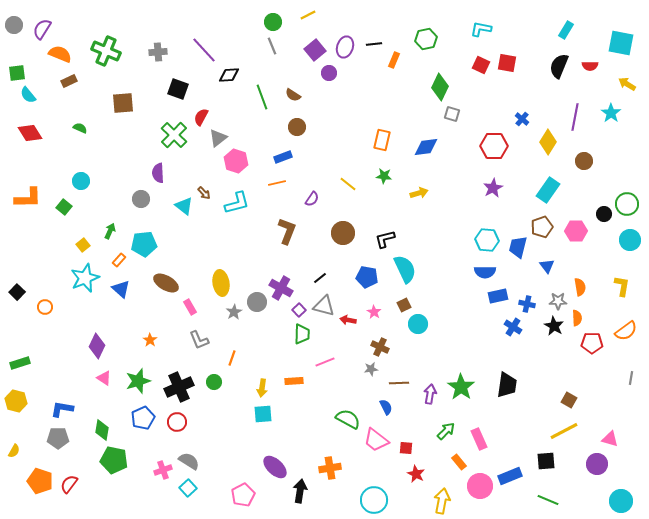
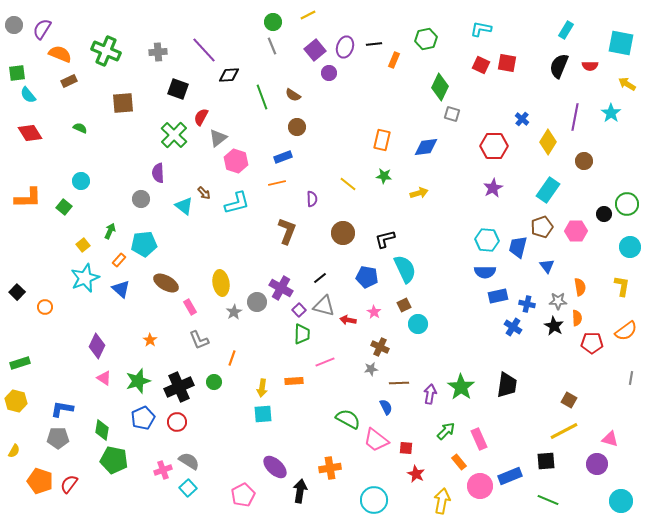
purple semicircle at (312, 199): rotated 35 degrees counterclockwise
cyan circle at (630, 240): moved 7 px down
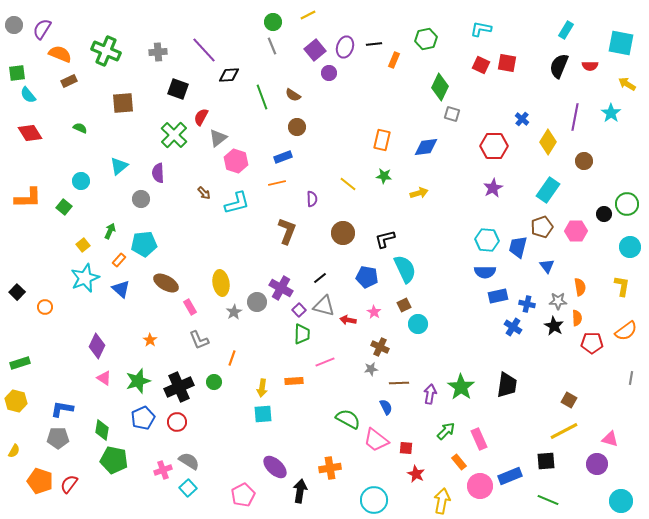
cyan triangle at (184, 206): moved 65 px left, 40 px up; rotated 42 degrees clockwise
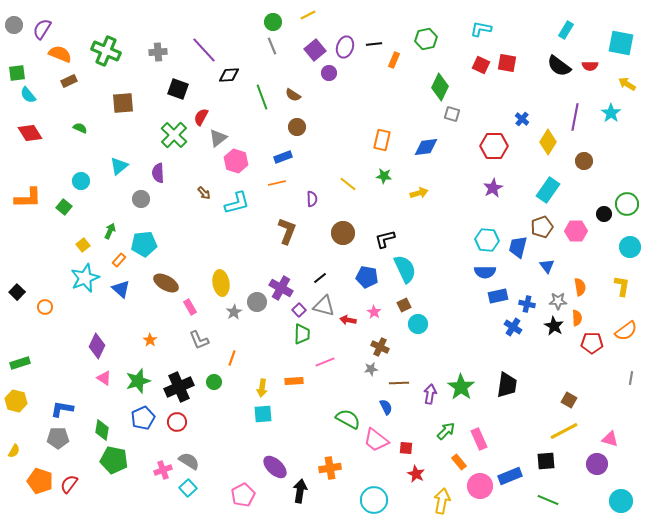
black semicircle at (559, 66): rotated 75 degrees counterclockwise
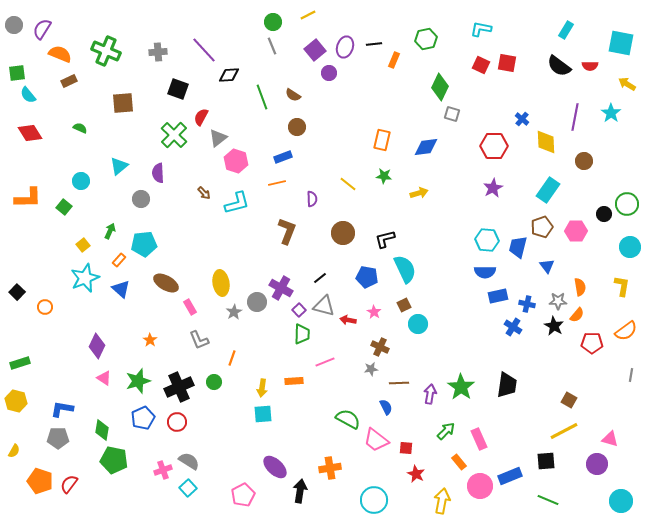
yellow diamond at (548, 142): moved 2 px left; rotated 35 degrees counterclockwise
orange semicircle at (577, 318): moved 3 px up; rotated 42 degrees clockwise
gray line at (631, 378): moved 3 px up
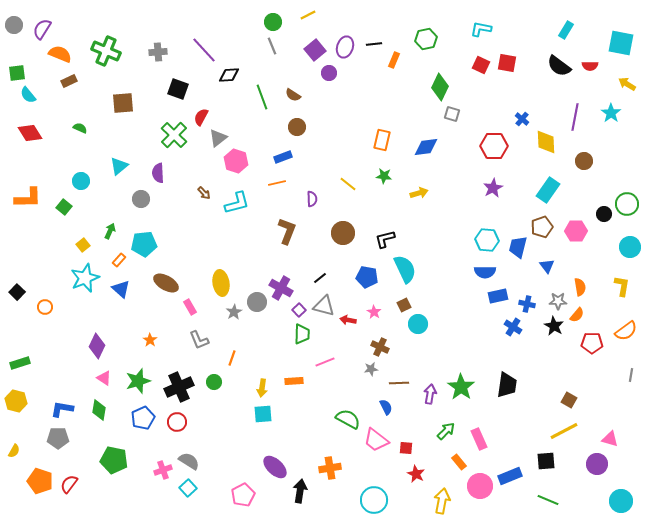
green diamond at (102, 430): moved 3 px left, 20 px up
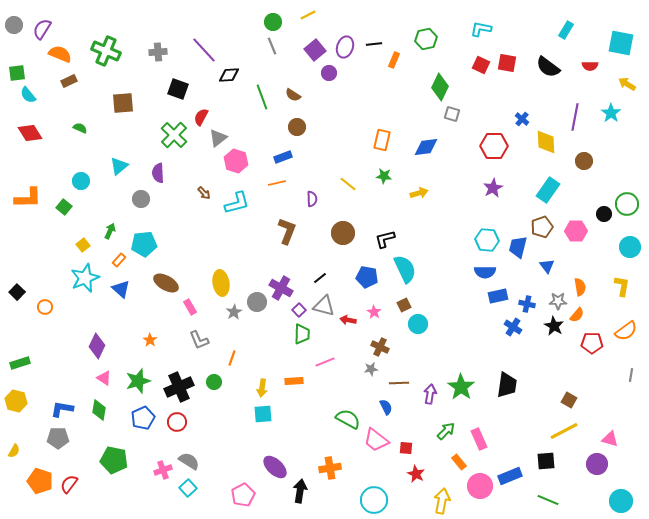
black semicircle at (559, 66): moved 11 px left, 1 px down
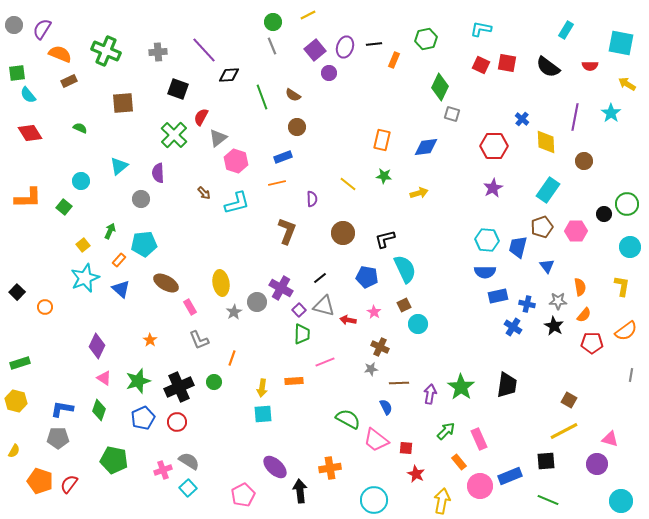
orange semicircle at (577, 315): moved 7 px right
green diamond at (99, 410): rotated 10 degrees clockwise
black arrow at (300, 491): rotated 15 degrees counterclockwise
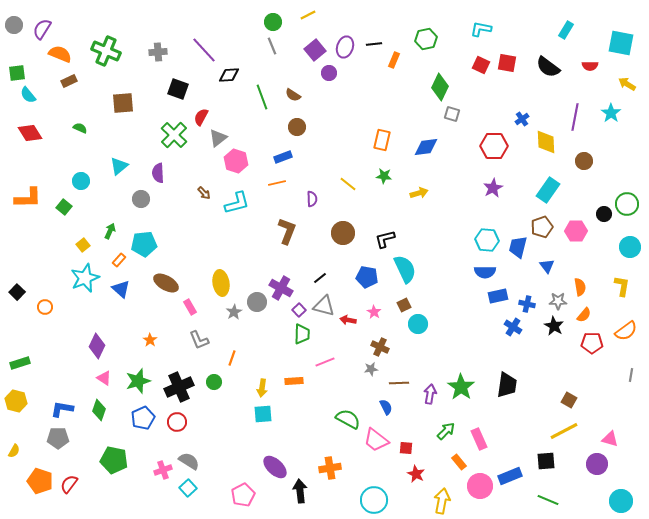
blue cross at (522, 119): rotated 16 degrees clockwise
